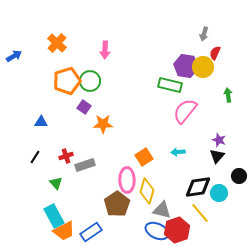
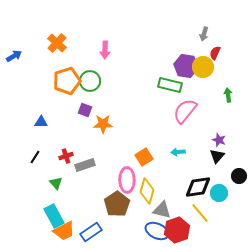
purple square: moved 1 px right, 3 px down; rotated 16 degrees counterclockwise
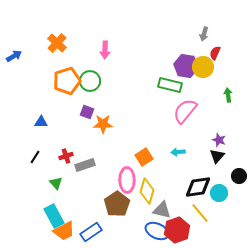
purple square: moved 2 px right, 2 px down
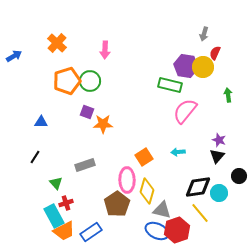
red cross: moved 47 px down
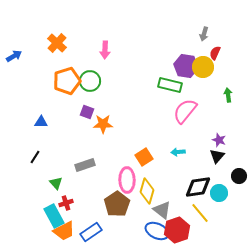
gray triangle: rotated 24 degrees clockwise
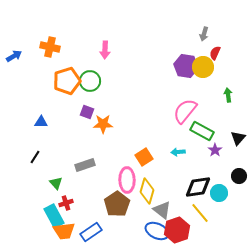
orange cross: moved 7 px left, 4 px down; rotated 30 degrees counterclockwise
green rectangle: moved 32 px right, 46 px down; rotated 15 degrees clockwise
purple star: moved 4 px left, 10 px down; rotated 16 degrees clockwise
black triangle: moved 21 px right, 18 px up
orange trapezoid: rotated 20 degrees clockwise
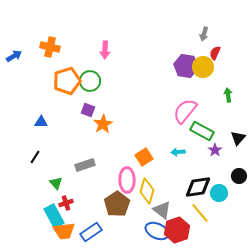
purple square: moved 1 px right, 2 px up
orange star: rotated 30 degrees counterclockwise
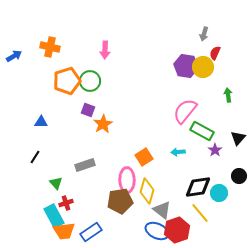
brown pentagon: moved 3 px right, 3 px up; rotated 25 degrees clockwise
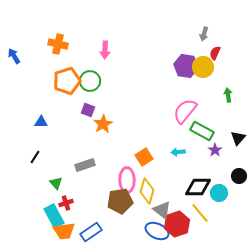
orange cross: moved 8 px right, 3 px up
blue arrow: rotated 91 degrees counterclockwise
black diamond: rotated 8 degrees clockwise
red hexagon: moved 6 px up
